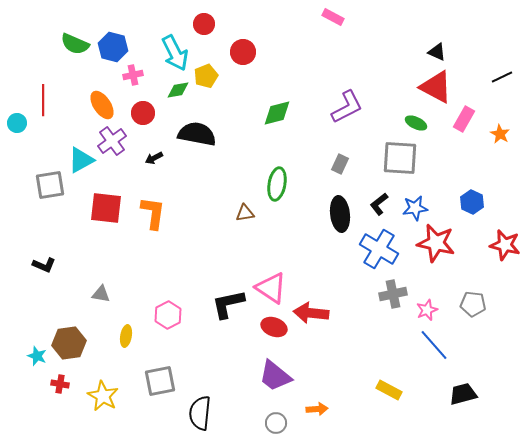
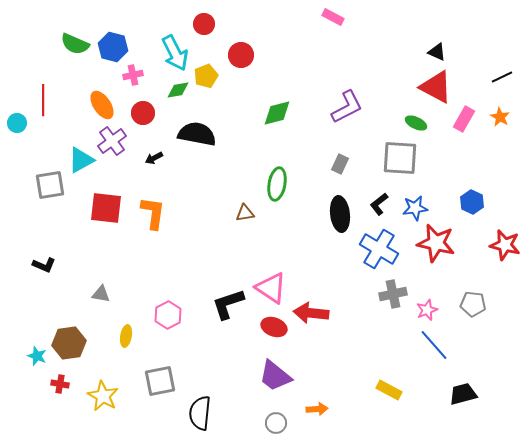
red circle at (243, 52): moved 2 px left, 3 px down
orange star at (500, 134): moved 17 px up
black L-shape at (228, 304): rotated 6 degrees counterclockwise
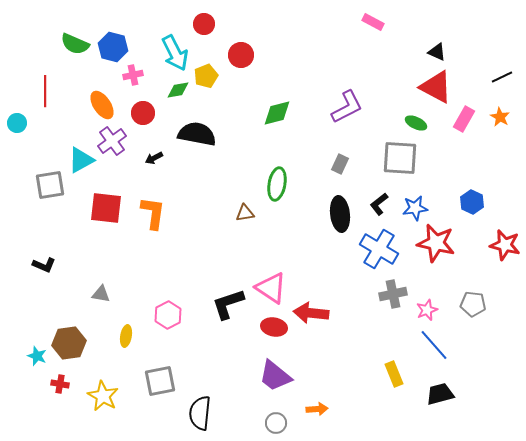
pink rectangle at (333, 17): moved 40 px right, 5 px down
red line at (43, 100): moved 2 px right, 9 px up
red ellipse at (274, 327): rotated 10 degrees counterclockwise
yellow rectangle at (389, 390): moved 5 px right, 16 px up; rotated 40 degrees clockwise
black trapezoid at (463, 394): moved 23 px left
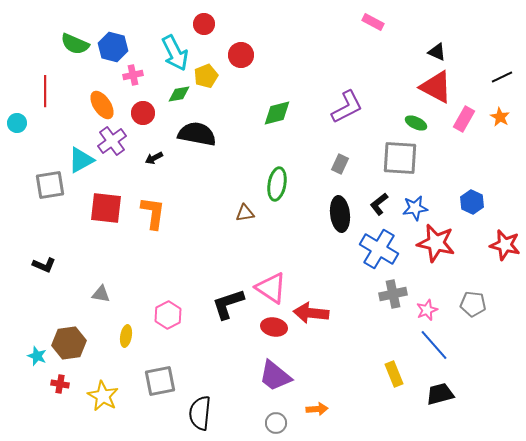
green diamond at (178, 90): moved 1 px right, 4 px down
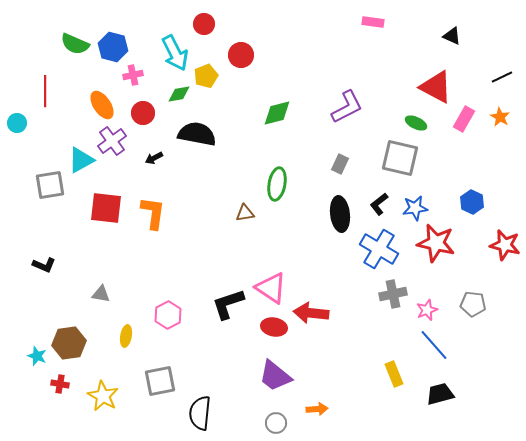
pink rectangle at (373, 22): rotated 20 degrees counterclockwise
black triangle at (437, 52): moved 15 px right, 16 px up
gray square at (400, 158): rotated 9 degrees clockwise
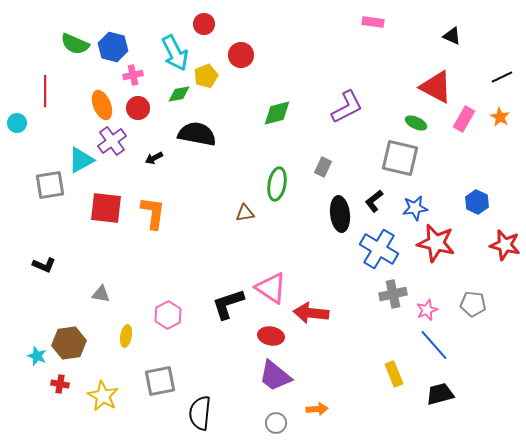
orange ellipse at (102, 105): rotated 12 degrees clockwise
red circle at (143, 113): moved 5 px left, 5 px up
gray rectangle at (340, 164): moved 17 px left, 3 px down
blue hexagon at (472, 202): moved 5 px right
black L-shape at (379, 204): moved 5 px left, 3 px up
red ellipse at (274, 327): moved 3 px left, 9 px down
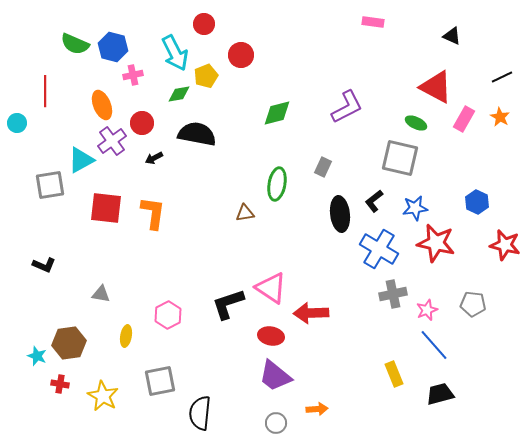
red circle at (138, 108): moved 4 px right, 15 px down
red arrow at (311, 313): rotated 8 degrees counterclockwise
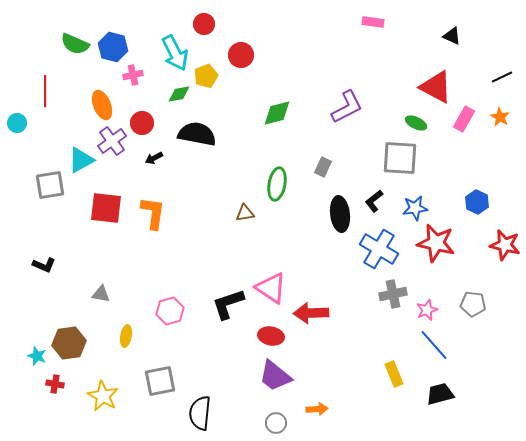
gray square at (400, 158): rotated 9 degrees counterclockwise
pink hexagon at (168, 315): moved 2 px right, 4 px up; rotated 12 degrees clockwise
red cross at (60, 384): moved 5 px left
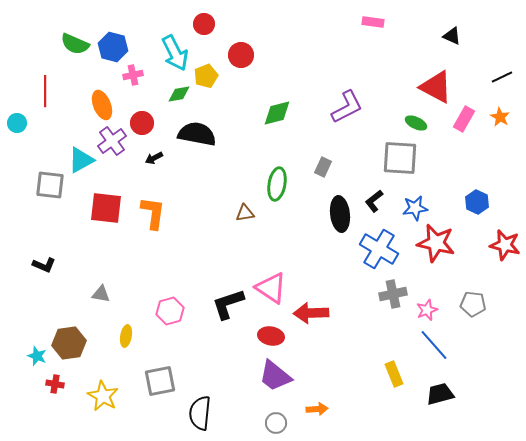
gray square at (50, 185): rotated 16 degrees clockwise
